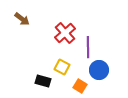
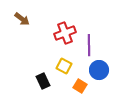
red cross: rotated 20 degrees clockwise
purple line: moved 1 px right, 2 px up
yellow square: moved 2 px right, 1 px up
black rectangle: rotated 49 degrees clockwise
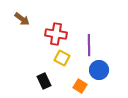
red cross: moved 9 px left, 1 px down; rotated 30 degrees clockwise
yellow square: moved 2 px left, 8 px up
black rectangle: moved 1 px right
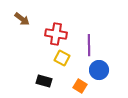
black rectangle: rotated 49 degrees counterclockwise
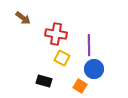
brown arrow: moved 1 px right, 1 px up
blue circle: moved 5 px left, 1 px up
